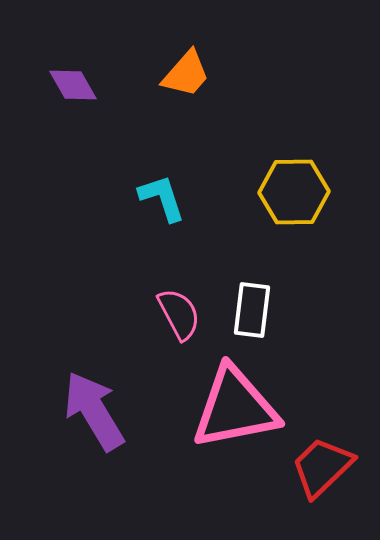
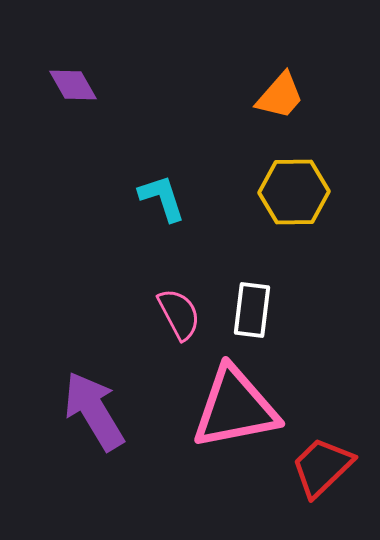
orange trapezoid: moved 94 px right, 22 px down
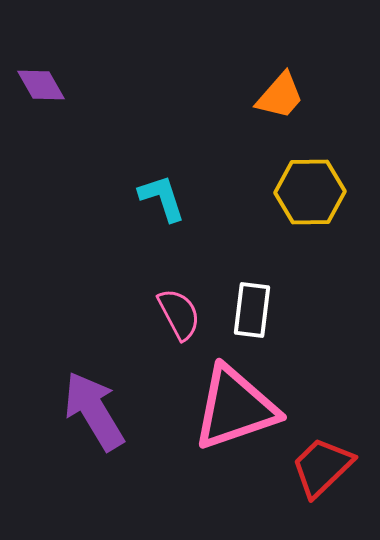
purple diamond: moved 32 px left
yellow hexagon: moved 16 px right
pink triangle: rotated 8 degrees counterclockwise
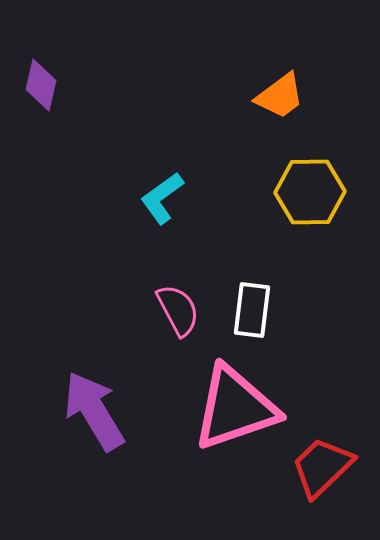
purple diamond: rotated 42 degrees clockwise
orange trapezoid: rotated 12 degrees clockwise
cyan L-shape: rotated 108 degrees counterclockwise
pink semicircle: moved 1 px left, 4 px up
